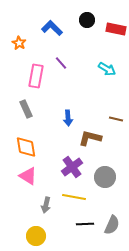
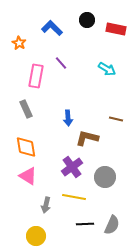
brown L-shape: moved 3 px left
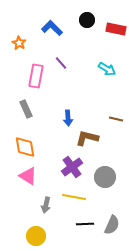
orange diamond: moved 1 px left
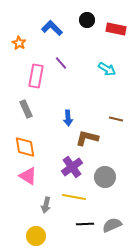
gray semicircle: rotated 138 degrees counterclockwise
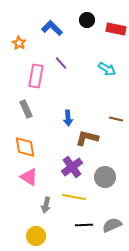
pink triangle: moved 1 px right, 1 px down
black line: moved 1 px left, 1 px down
